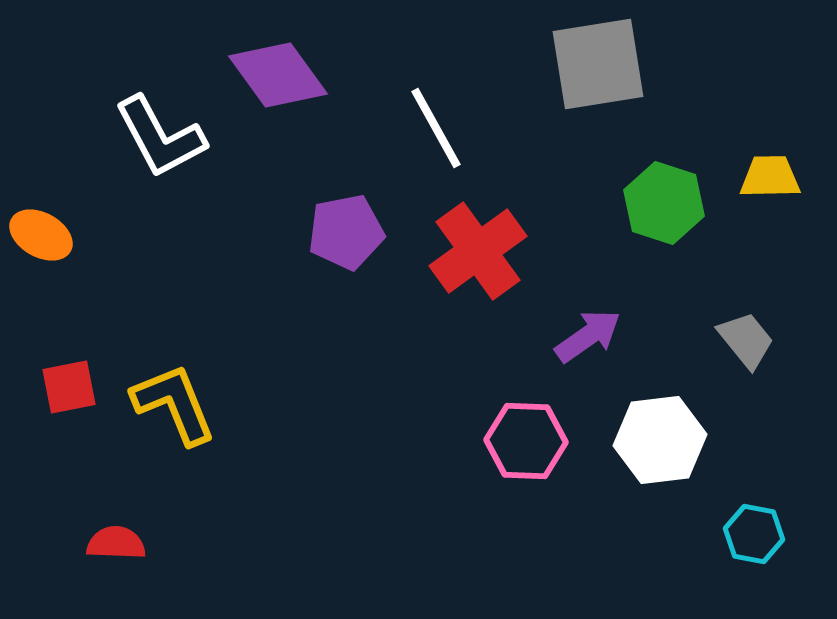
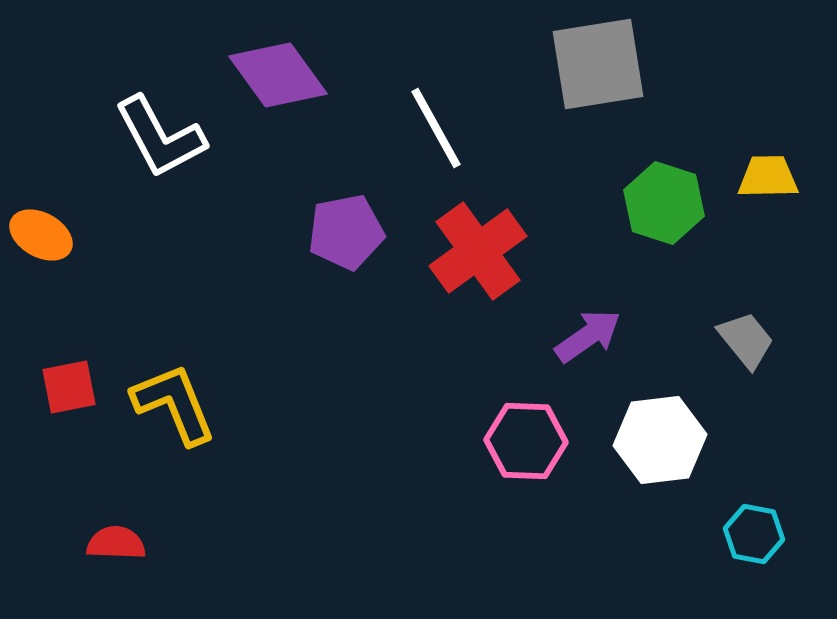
yellow trapezoid: moved 2 px left
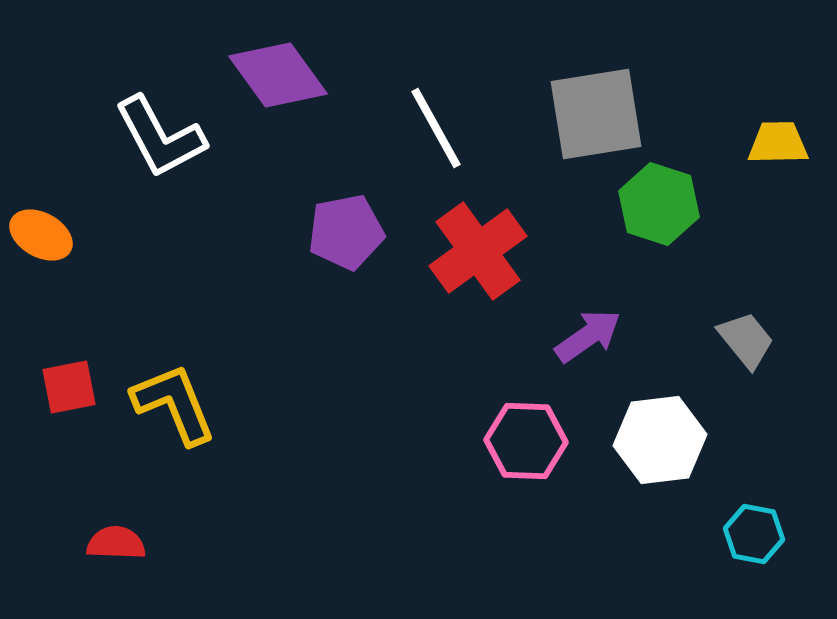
gray square: moved 2 px left, 50 px down
yellow trapezoid: moved 10 px right, 34 px up
green hexagon: moved 5 px left, 1 px down
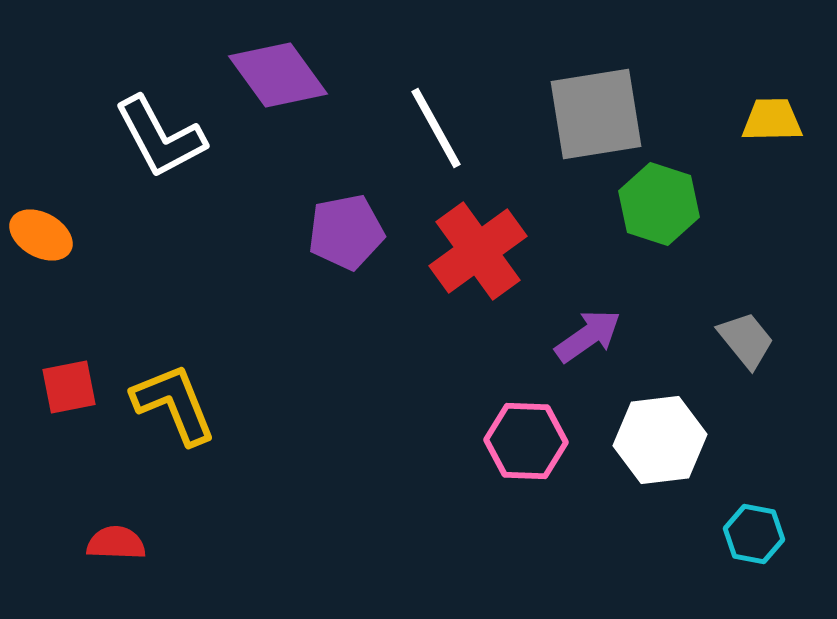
yellow trapezoid: moved 6 px left, 23 px up
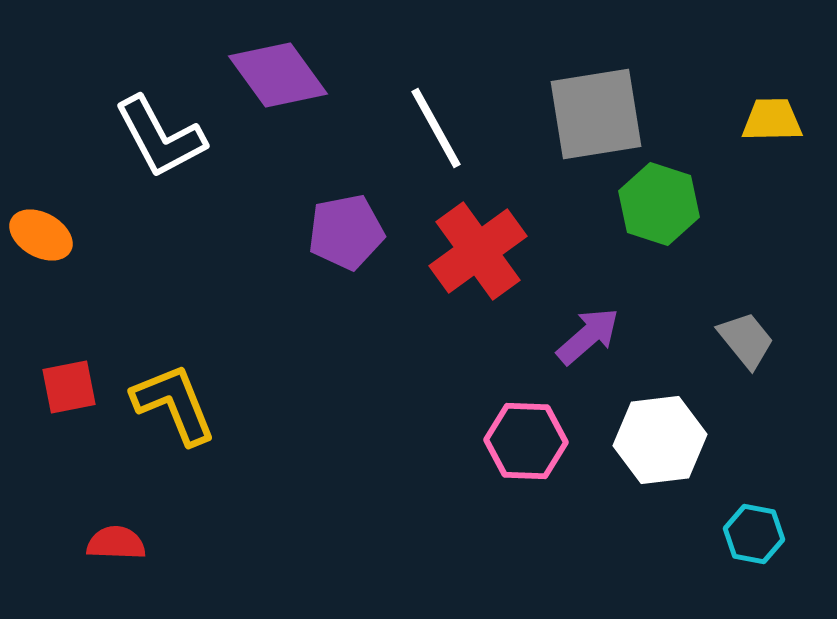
purple arrow: rotated 6 degrees counterclockwise
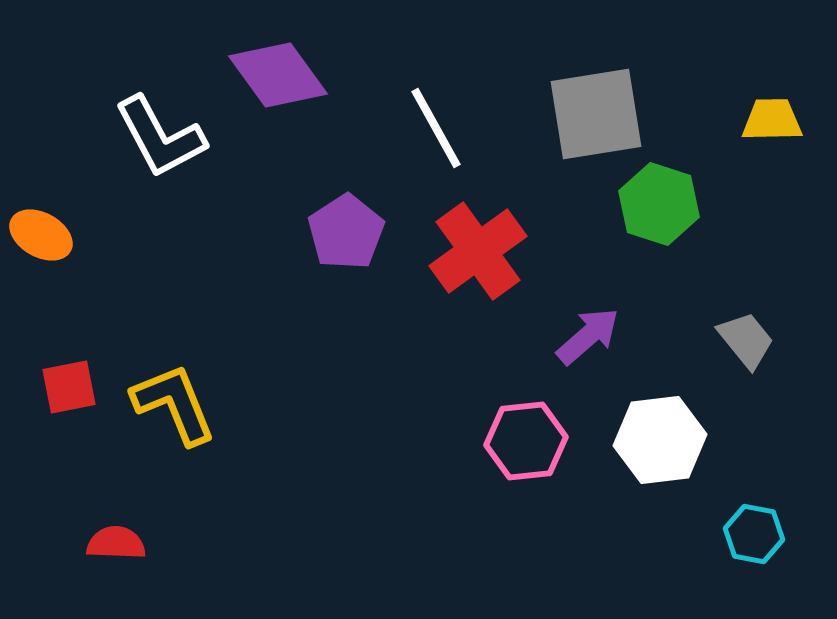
purple pentagon: rotated 22 degrees counterclockwise
pink hexagon: rotated 8 degrees counterclockwise
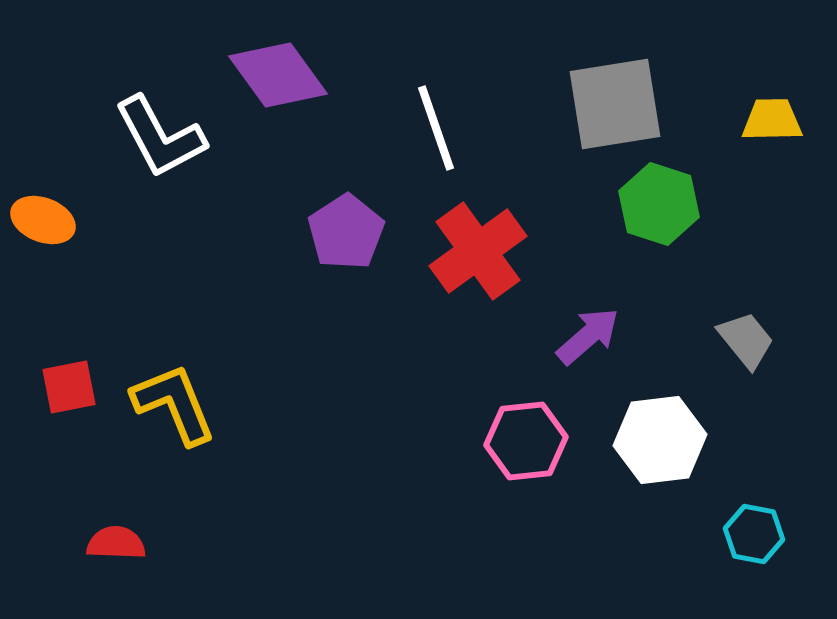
gray square: moved 19 px right, 10 px up
white line: rotated 10 degrees clockwise
orange ellipse: moved 2 px right, 15 px up; rotated 8 degrees counterclockwise
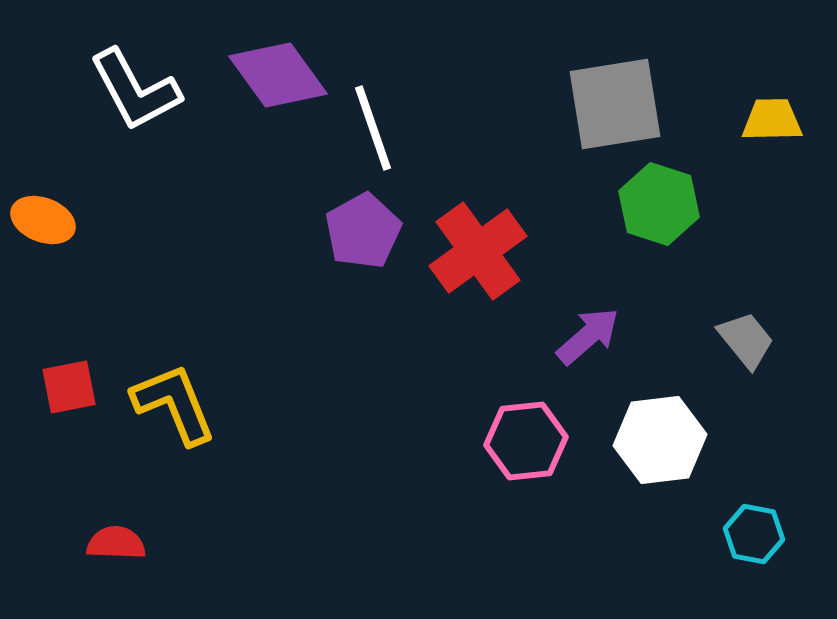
white line: moved 63 px left
white L-shape: moved 25 px left, 47 px up
purple pentagon: moved 17 px right, 1 px up; rotated 4 degrees clockwise
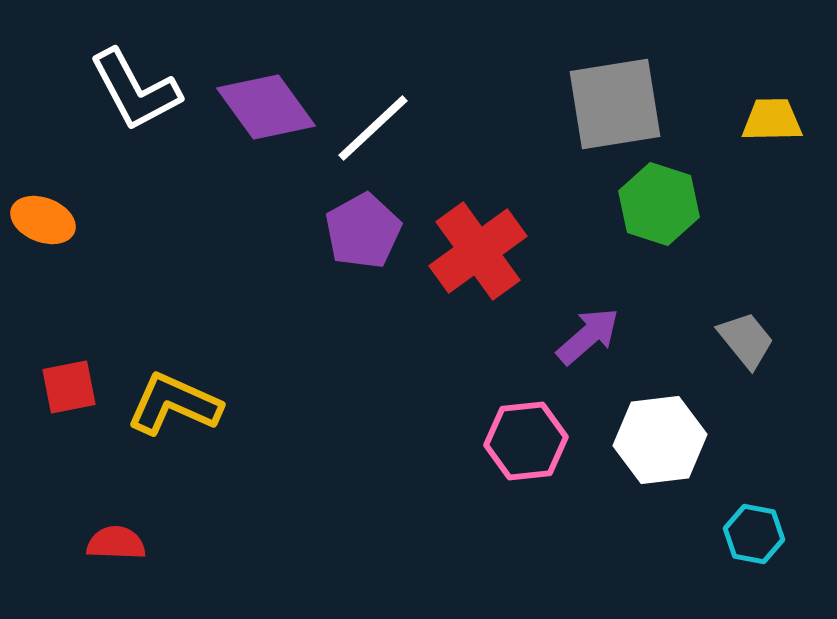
purple diamond: moved 12 px left, 32 px down
white line: rotated 66 degrees clockwise
yellow L-shape: rotated 44 degrees counterclockwise
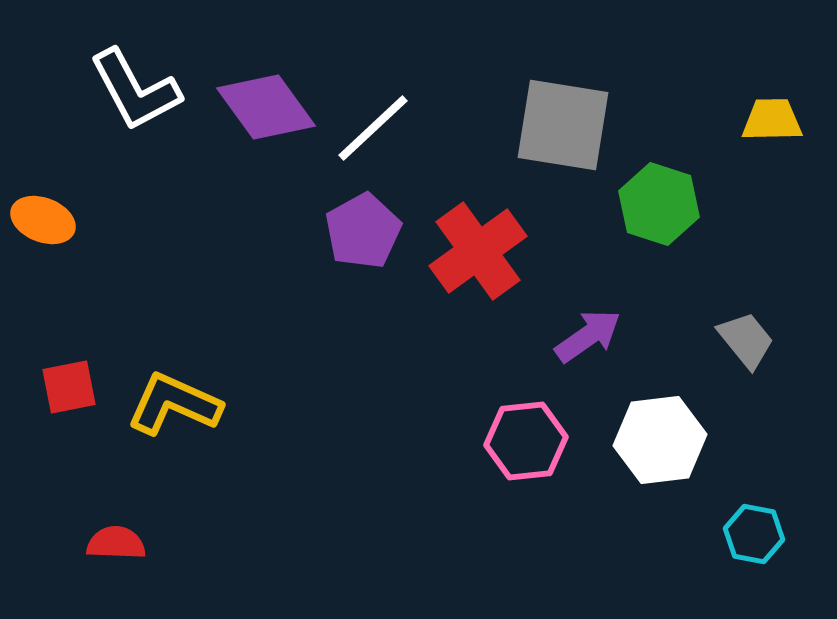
gray square: moved 52 px left, 21 px down; rotated 18 degrees clockwise
purple arrow: rotated 6 degrees clockwise
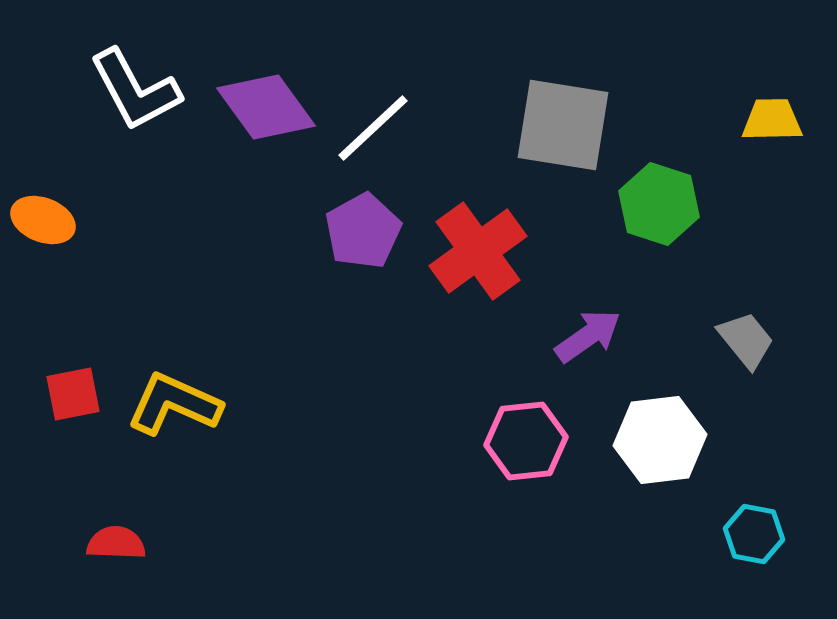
red square: moved 4 px right, 7 px down
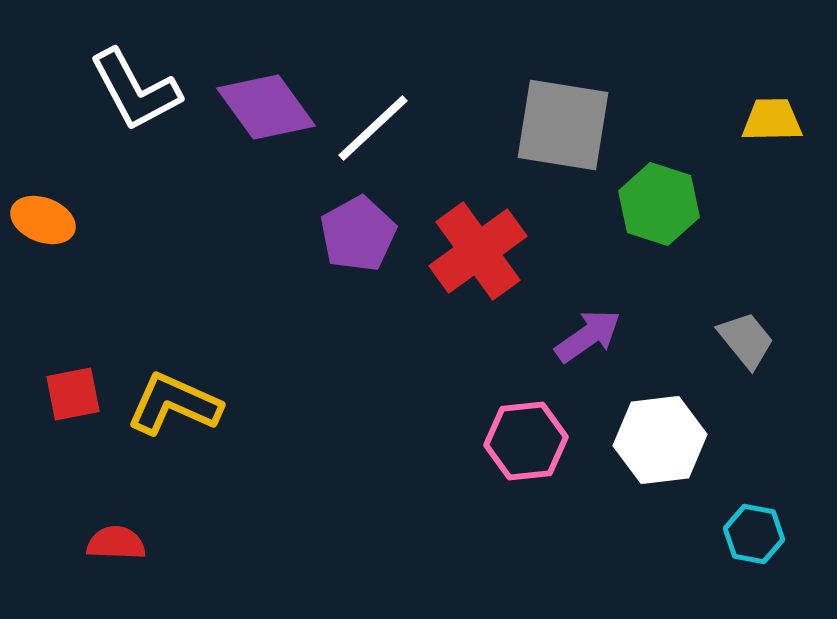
purple pentagon: moved 5 px left, 3 px down
